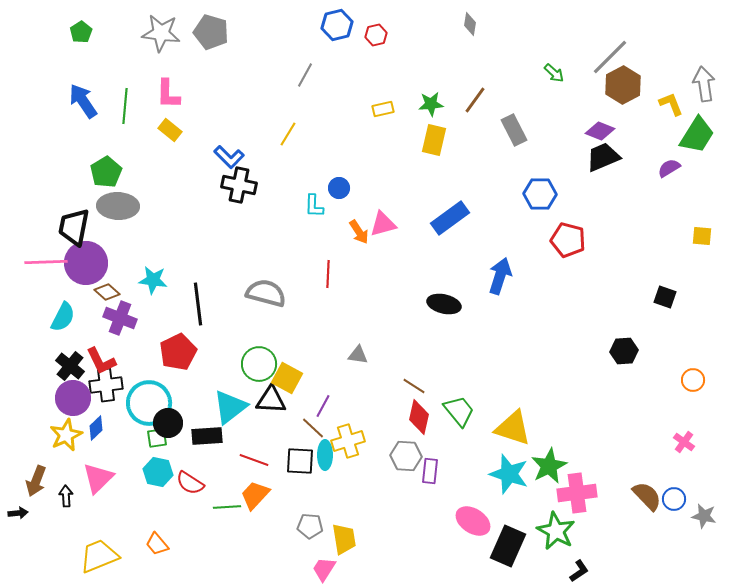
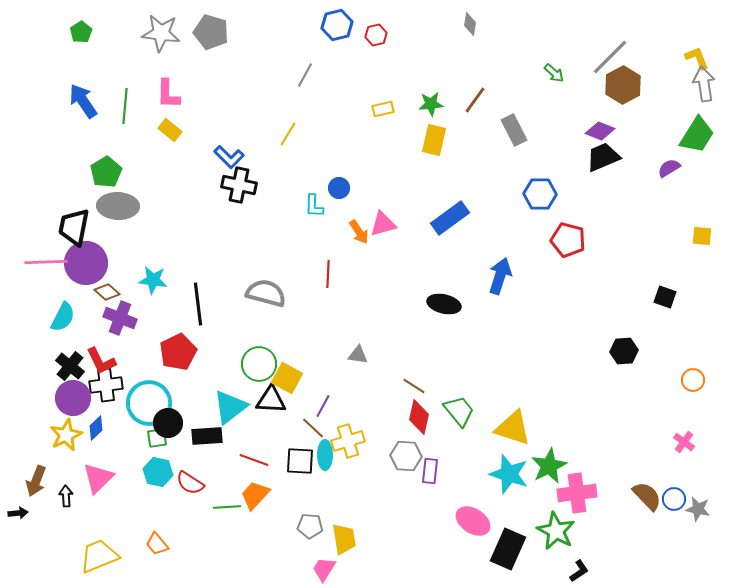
yellow L-shape at (671, 104): moved 26 px right, 46 px up
gray star at (704, 516): moved 6 px left, 7 px up
black rectangle at (508, 546): moved 3 px down
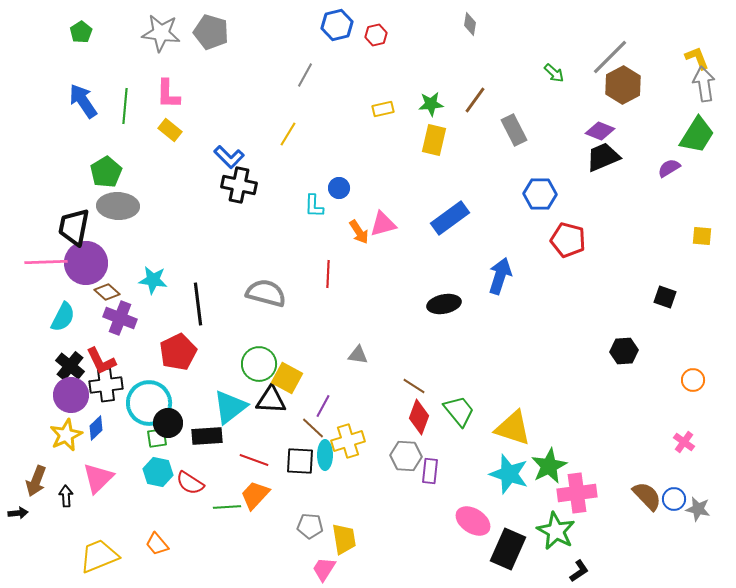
black ellipse at (444, 304): rotated 24 degrees counterclockwise
purple circle at (73, 398): moved 2 px left, 3 px up
red diamond at (419, 417): rotated 8 degrees clockwise
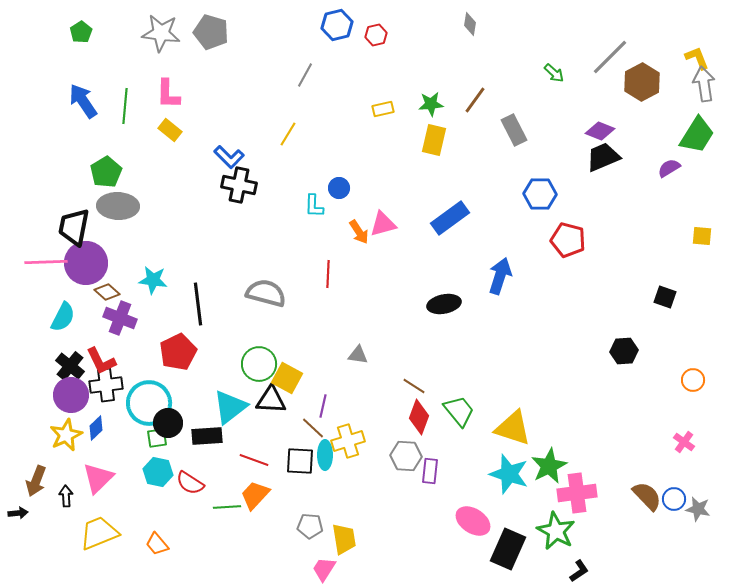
brown hexagon at (623, 85): moved 19 px right, 3 px up
purple line at (323, 406): rotated 15 degrees counterclockwise
yellow trapezoid at (99, 556): moved 23 px up
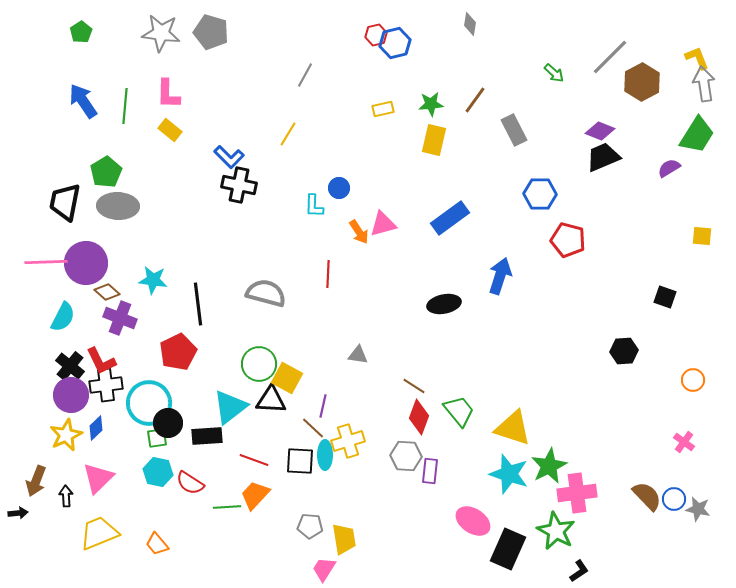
blue hexagon at (337, 25): moved 58 px right, 18 px down
black trapezoid at (74, 227): moved 9 px left, 25 px up
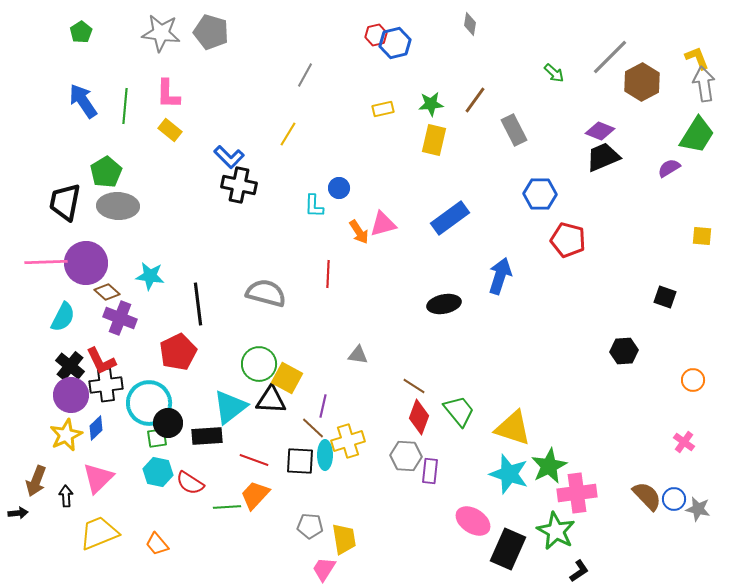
cyan star at (153, 280): moved 3 px left, 4 px up
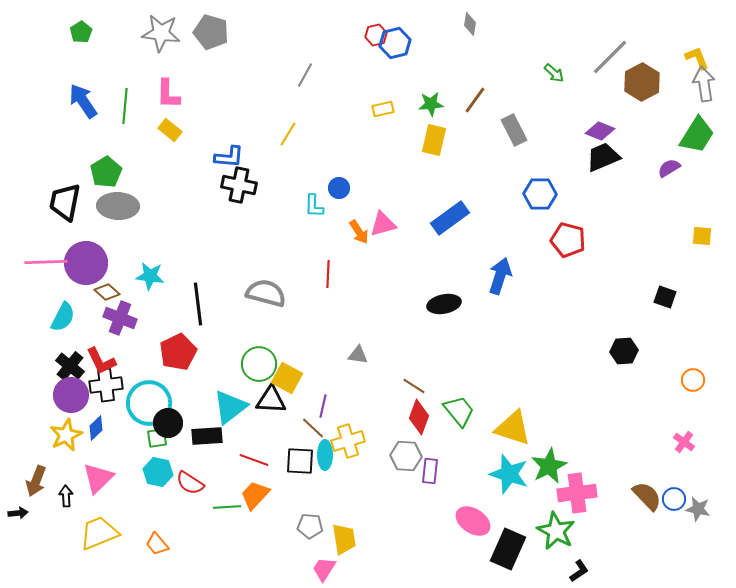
blue L-shape at (229, 157): rotated 40 degrees counterclockwise
